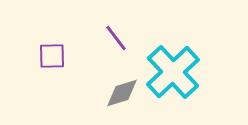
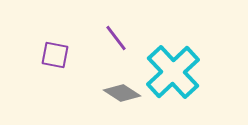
purple square: moved 3 px right, 1 px up; rotated 12 degrees clockwise
gray diamond: rotated 51 degrees clockwise
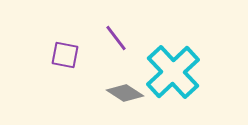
purple square: moved 10 px right
gray diamond: moved 3 px right
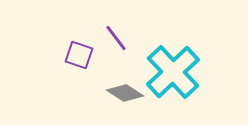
purple square: moved 14 px right; rotated 8 degrees clockwise
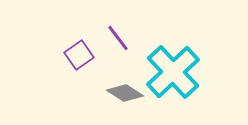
purple line: moved 2 px right
purple square: rotated 36 degrees clockwise
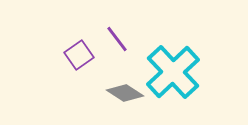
purple line: moved 1 px left, 1 px down
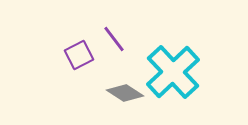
purple line: moved 3 px left
purple square: rotated 8 degrees clockwise
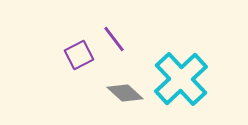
cyan cross: moved 8 px right, 7 px down
gray diamond: rotated 9 degrees clockwise
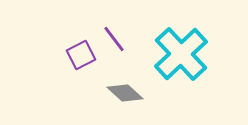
purple square: moved 2 px right
cyan cross: moved 25 px up
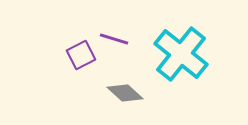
purple line: rotated 36 degrees counterclockwise
cyan cross: rotated 8 degrees counterclockwise
